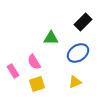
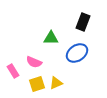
black rectangle: rotated 24 degrees counterclockwise
blue ellipse: moved 1 px left
pink semicircle: rotated 35 degrees counterclockwise
yellow triangle: moved 19 px left, 1 px down
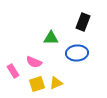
blue ellipse: rotated 30 degrees clockwise
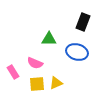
green triangle: moved 2 px left, 1 px down
blue ellipse: moved 1 px up; rotated 20 degrees clockwise
pink semicircle: moved 1 px right, 1 px down
pink rectangle: moved 1 px down
yellow square: rotated 14 degrees clockwise
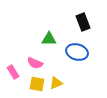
black rectangle: rotated 42 degrees counterclockwise
yellow square: rotated 14 degrees clockwise
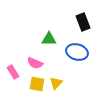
yellow triangle: rotated 24 degrees counterclockwise
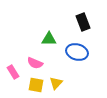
yellow square: moved 1 px left, 1 px down
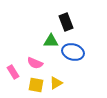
black rectangle: moved 17 px left
green triangle: moved 2 px right, 2 px down
blue ellipse: moved 4 px left
yellow triangle: rotated 16 degrees clockwise
